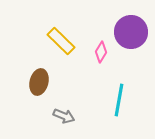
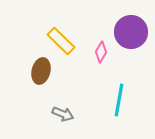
brown ellipse: moved 2 px right, 11 px up
gray arrow: moved 1 px left, 2 px up
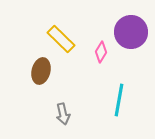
yellow rectangle: moved 2 px up
gray arrow: rotated 55 degrees clockwise
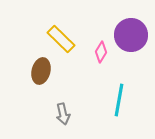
purple circle: moved 3 px down
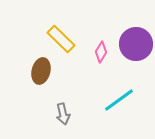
purple circle: moved 5 px right, 9 px down
cyan line: rotated 44 degrees clockwise
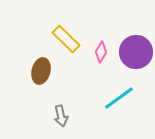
yellow rectangle: moved 5 px right
purple circle: moved 8 px down
cyan line: moved 2 px up
gray arrow: moved 2 px left, 2 px down
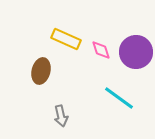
yellow rectangle: rotated 20 degrees counterclockwise
pink diamond: moved 2 px up; rotated 50 degrees counterclockwise
cyan line: rotated 72 degrees clockwise
